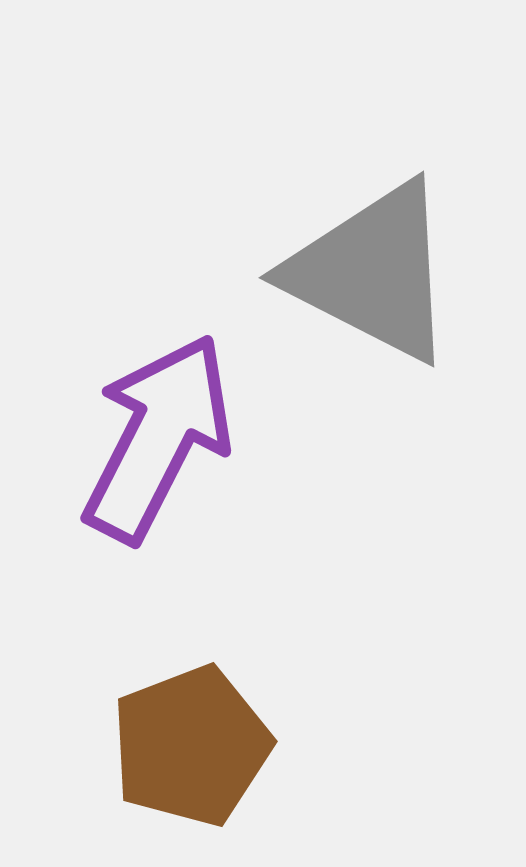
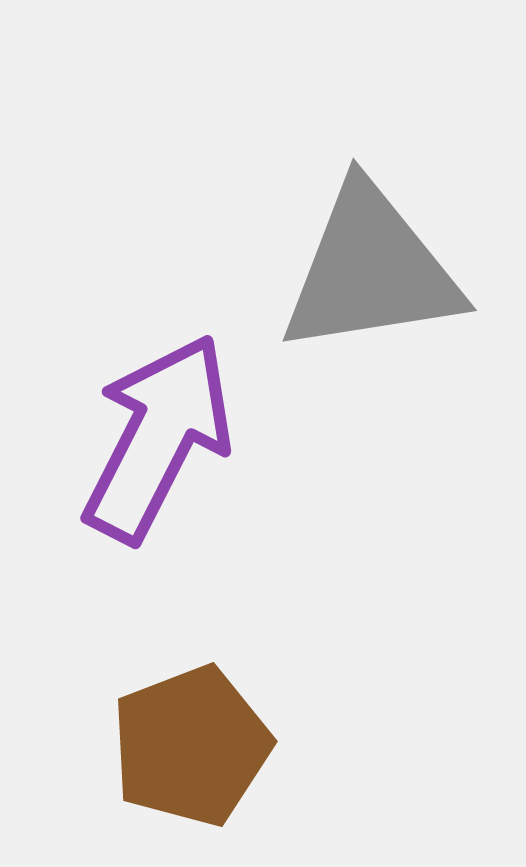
gray triangle: moved 1 px left, 2 px up; rotated 36 degrees counterclockwise
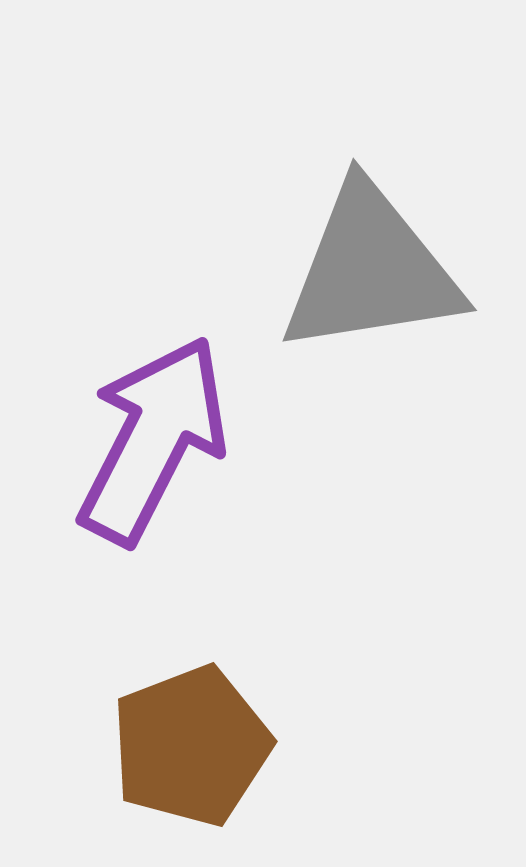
purple arrow: moved 5 px left, 2 px down
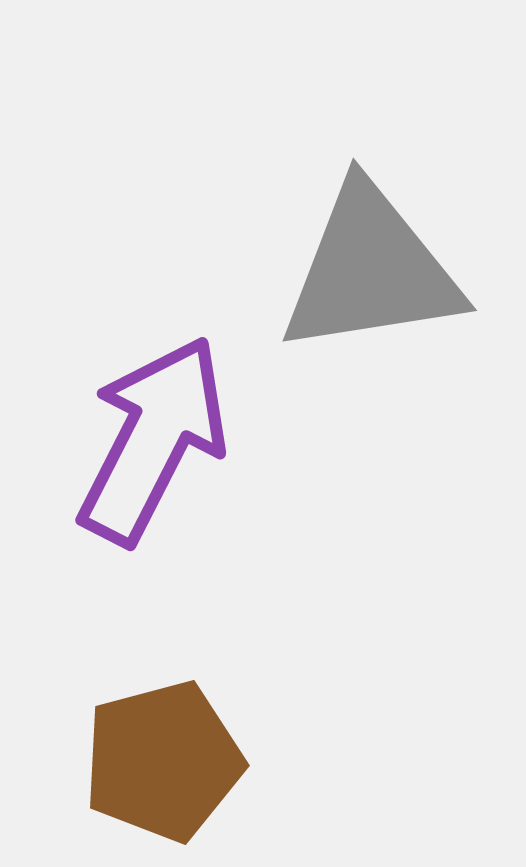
brown pentagon: moved 28 px left, 15 px down; rotated 6 degrees clockwise
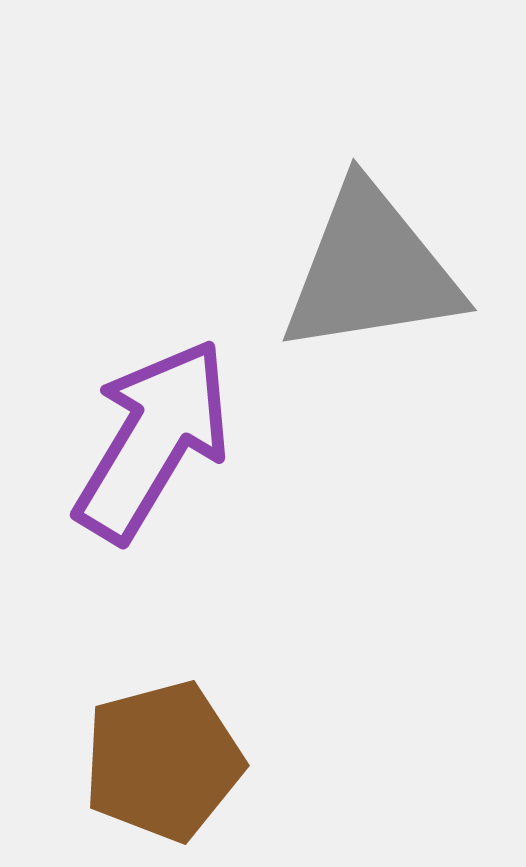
purple arrow: rotated 4 degrees clockwise
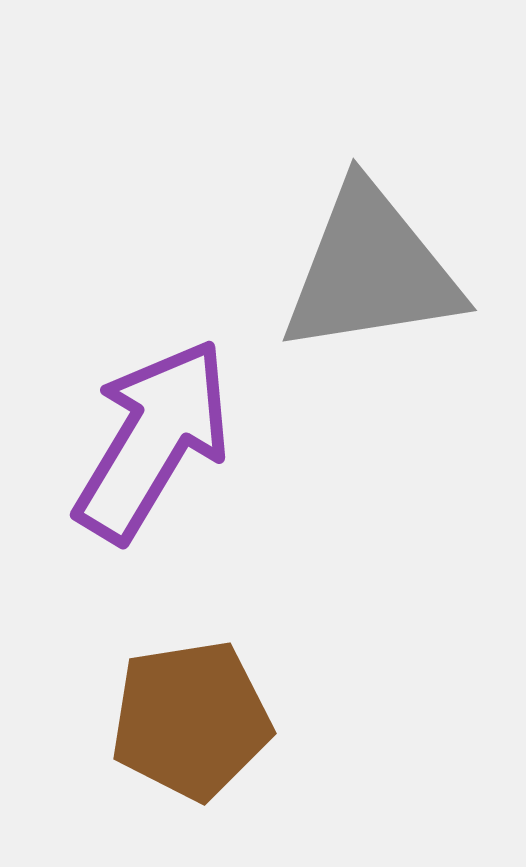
brown pentagon: moved 28 px right, 41 px up; rotated 6 degrees clockwise
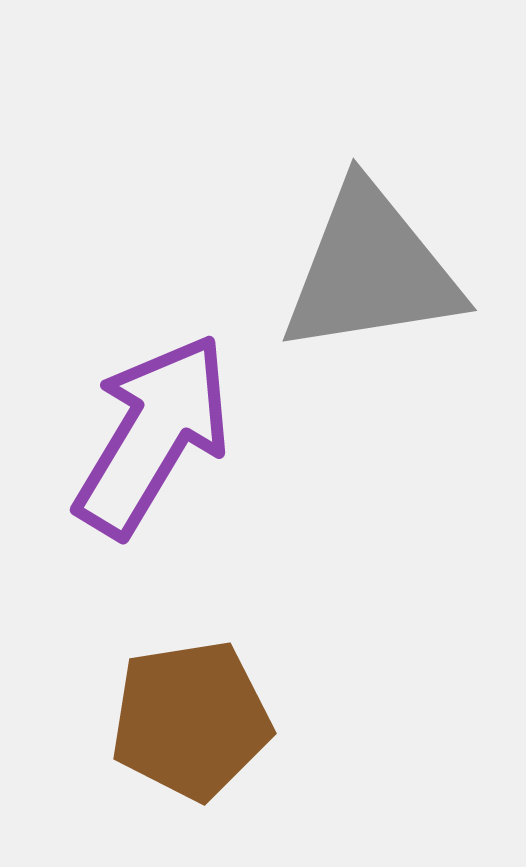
purple arrow: moved 5 px up
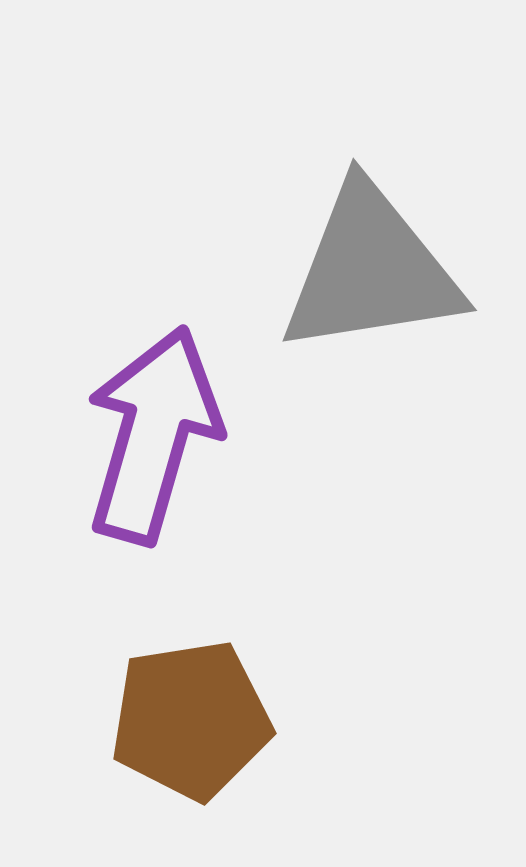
purple arrow: rotated 15 degrees counterclockwise
